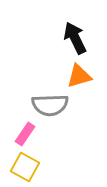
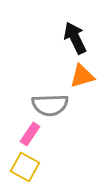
orange triangle: moved 3 px right
pink rectangle: moved 5 px right
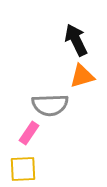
black arrow: moved 1 px right, 2 px down
pink rectangle: moved 1 px left, 1 px up
yellow square: moved 2 px left, 2 px down; rotated 32 degrees counterclockwise
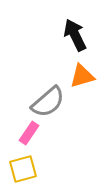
black arrow: moved 1 px left, 5 px up
gray semicircle: moved 2 px left, 3 px up; rotated 39 degrees counterclockwise
yellow square: rotated 12 degrees counterclockwise
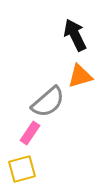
orange triangle: moved 2 px left
pink rectangle: moved 1 px right
yellow square: moved 1 px left
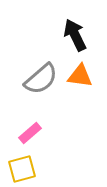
orange triangle: rotated 24 degrees clockwise
gray semicircle: moved 7 px left, 23 px up
pink rectangle: rotated 15 degrees clockwise
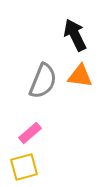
gray semicircle: moved 2 px right, 2 px down; rotated 27 degrees counterclockwise
yellow square: moved 2 px right, 2 px up
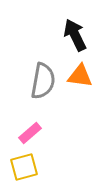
gray semicircle: rotated 12 degrees counterclockwise
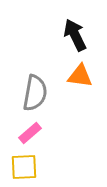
gray semicircle: moved 8 px left, 12 px down
yellow square: rotated 12 degrees clockwise
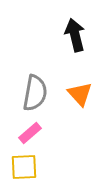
black arrow: rotated 12 degrees clockwise
orange triangle: moved 18 px down; rotated 40 degrees clockwise
